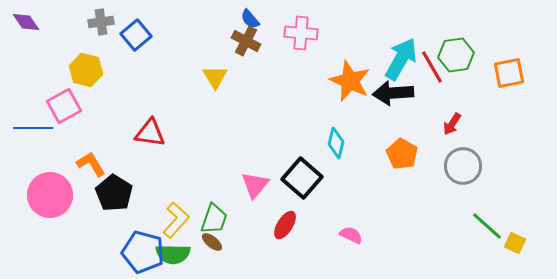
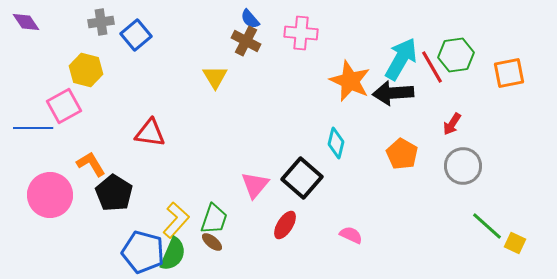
green semicircle: rotated 68 degrees counterclockwise
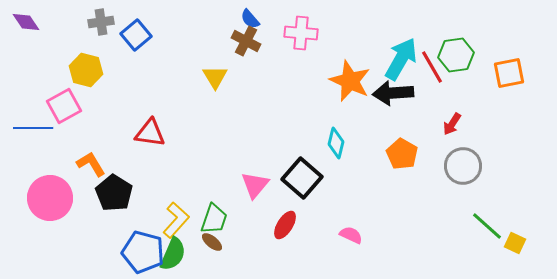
pink circle: moved 3 px down
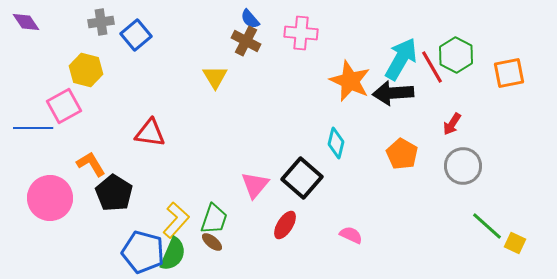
green hexagon: rotated 24 degrees counterclockwise
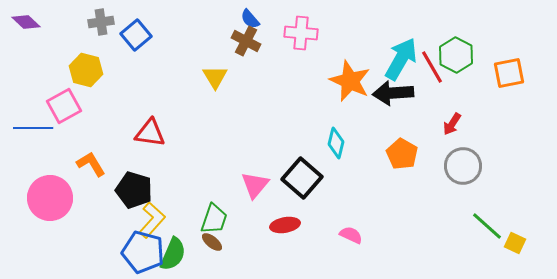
purple diamond: rotated 12 degrees counterclockwise
black pentagon: moved 20 px right, 3 px up; rotated 15 degrees counterclockwise
yellow L-shape: moved 24 px left
red ellipse: rotated 48 degrees clockwise
